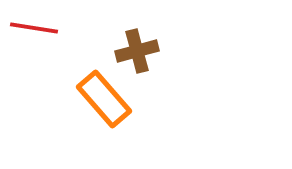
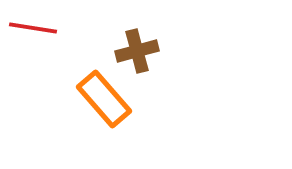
red line: moved 1 px left
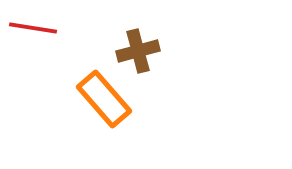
brown cross: moved 1 px right
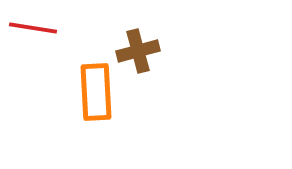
orange rectangle: moved 8 px left, 7 px up; rotated 38 degrees clockwise
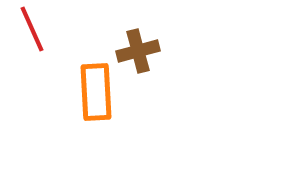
red line: moved 1 px left, 1 px down; rotated 57 degrees clockwise
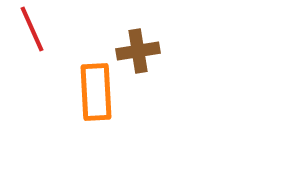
brown cross: rotated 6 degrees clockwise
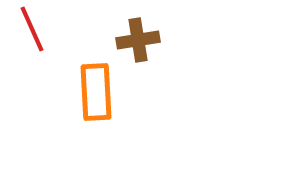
brown cross: moved 11 px up
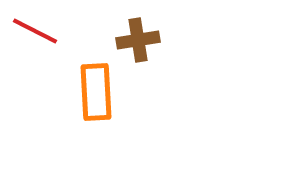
red line: moved 3 px right, 2 px down; rotated 39 degrees counterclockwise
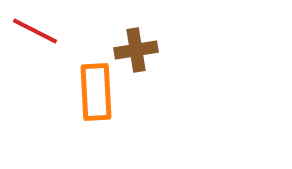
brown cross: moved 2 px left, 10 px down
